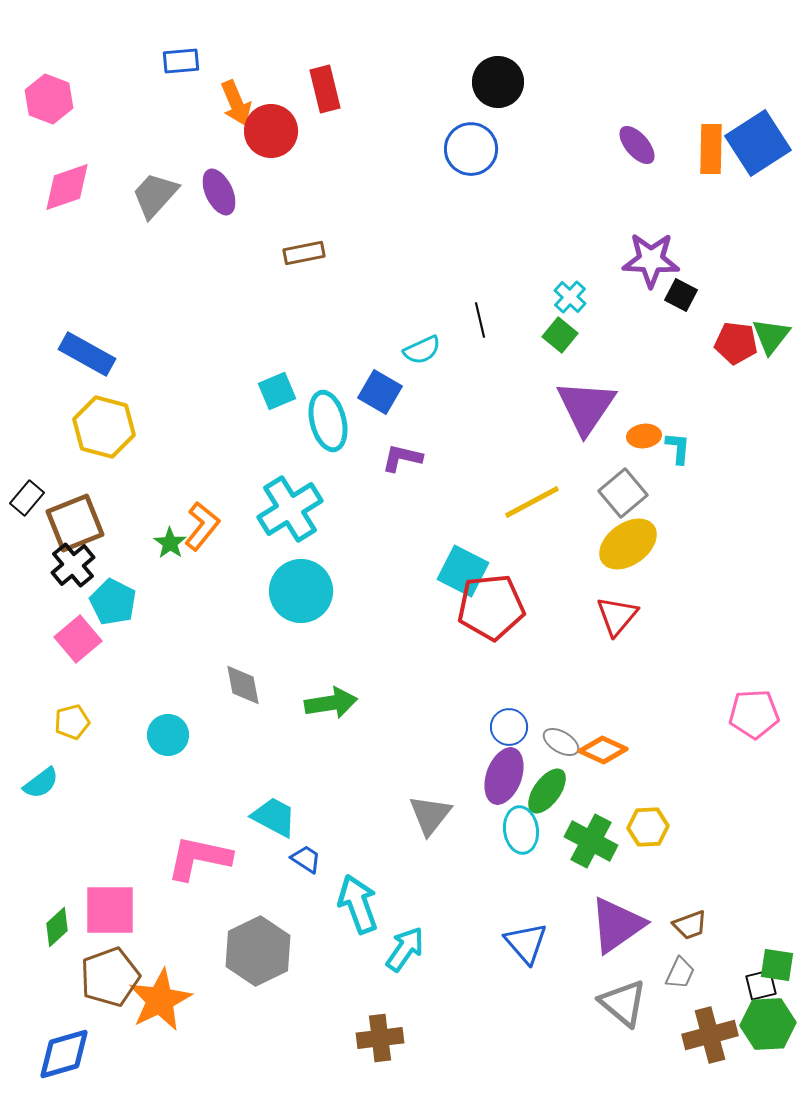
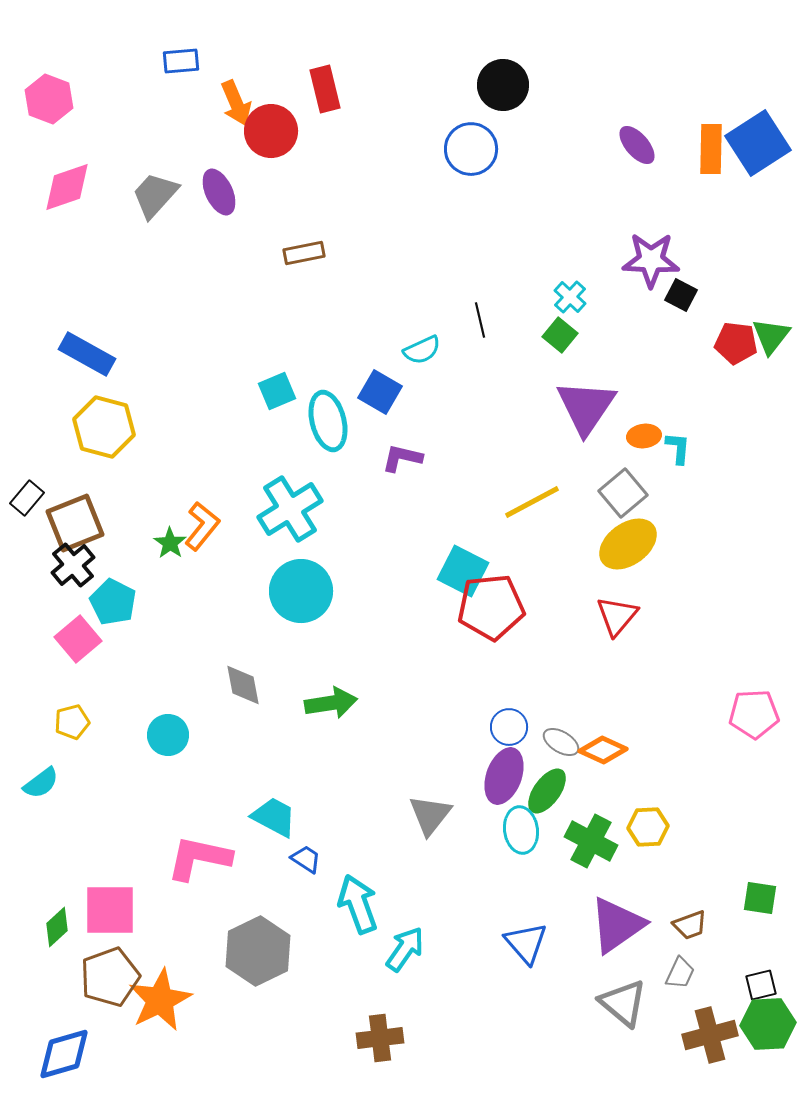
black circle at (498, 82): moved 5 px right, 3 px down
green square at (777, 965): moved 17 px left, 67 px up
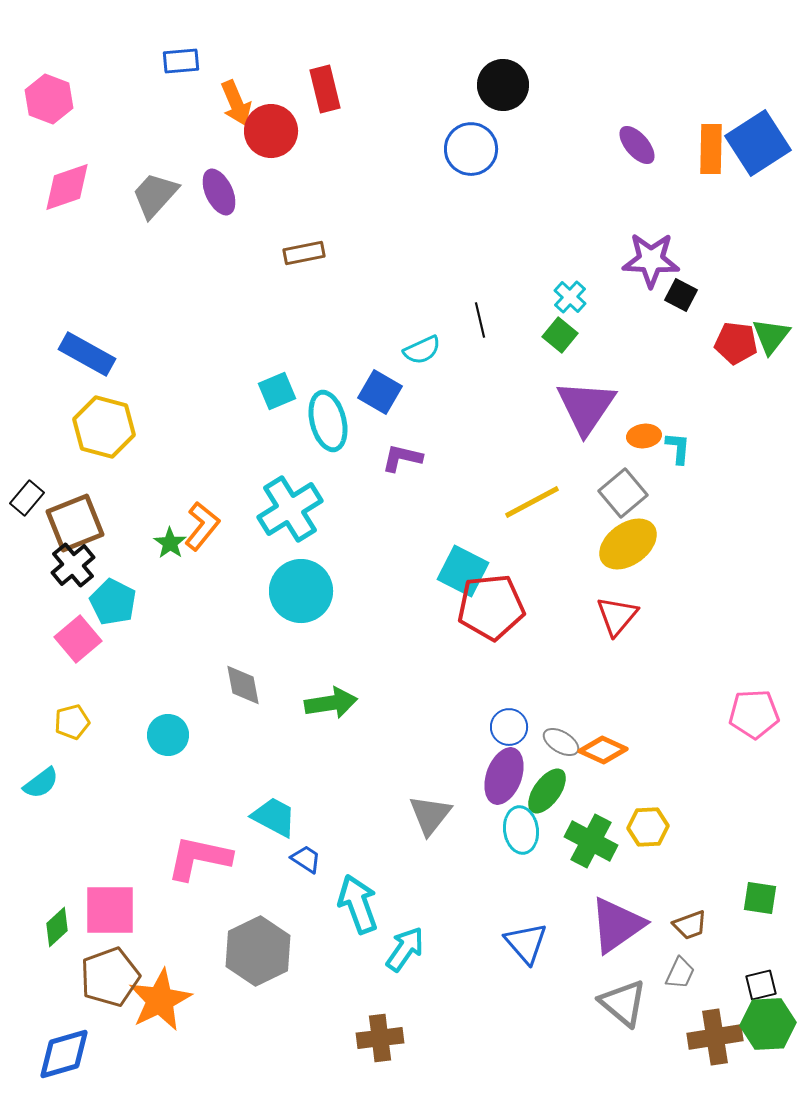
brown cross at (710, 1035): moved 5 px right, 2 px down; rotated 6 degrees clockwise
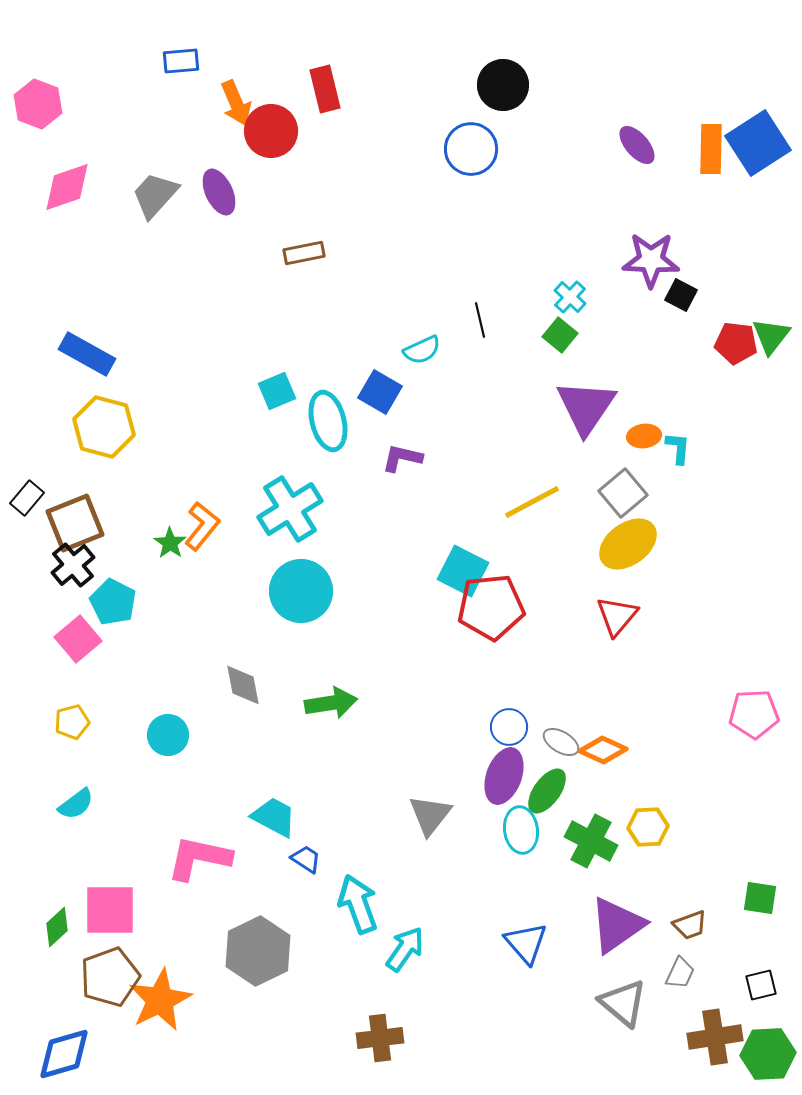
pink hexagon at (49, 99): moved 11 px left, 5 px down
cyan semicircle at (41, 783): moved 35 px right, 21 px down
green hexagon at (768, 1024): moved 30 px down
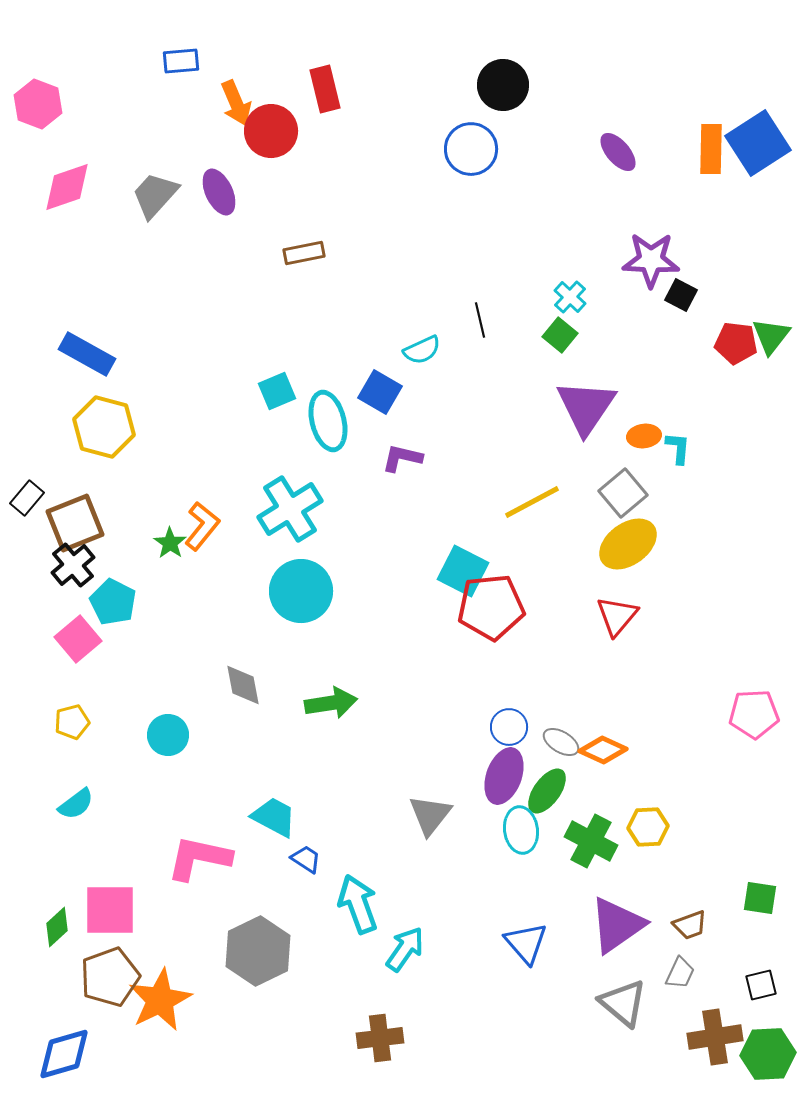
purple ellipse at (637, 145): moved 19 px left, 7 px down
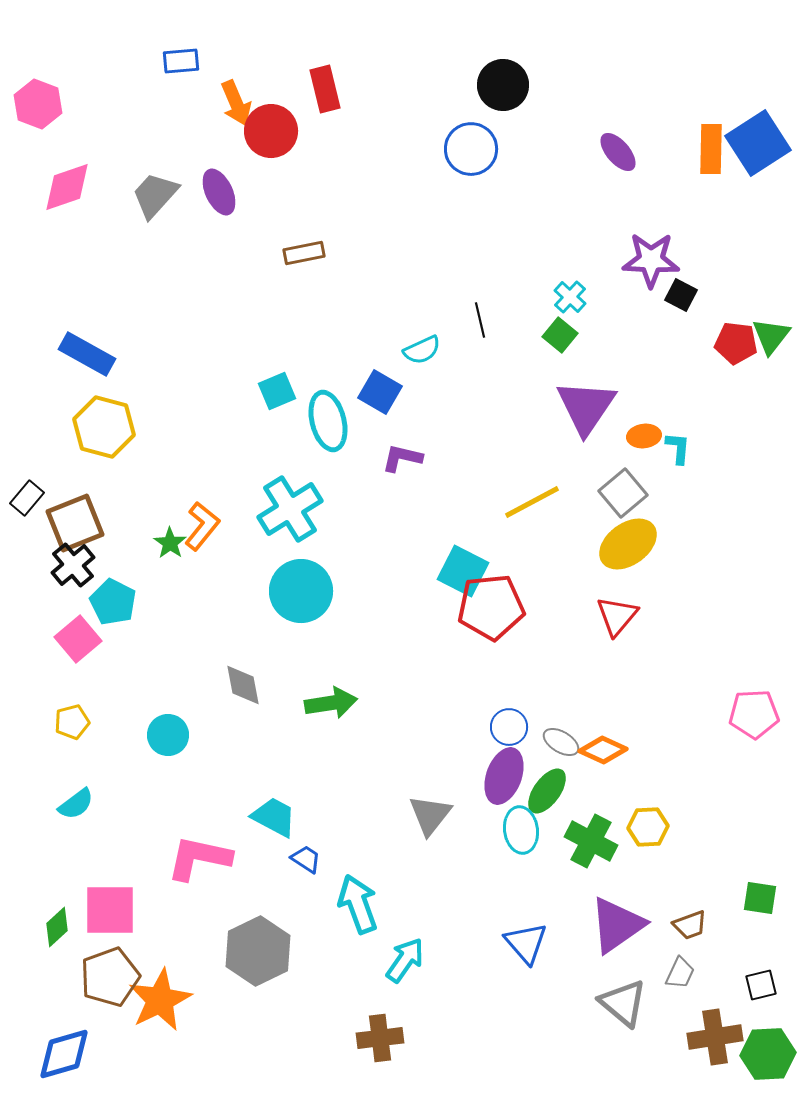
cyan arrow at (405, 949): moved 11 px down
